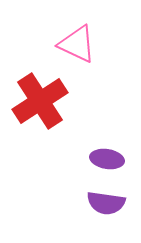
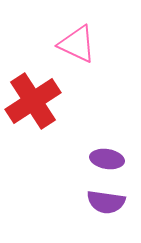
red cross: moved 7 px left
purple semicircle: moved 1 px up
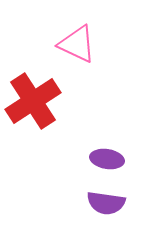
purple semicircle: moved 1 px down
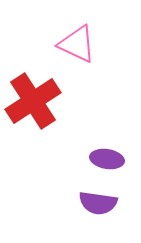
purple semicircle: moved 8 px left
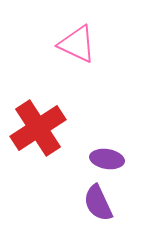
red cross: moved 5 px right, 27 px down
purple semicircle: rotated 57 degrees clockwise
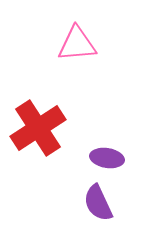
pink triangle: rotated 30 degrees counterclockwise
purple ellipse: moved 1 px up
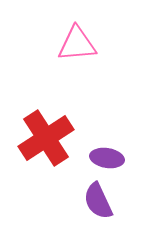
red cross: moved 8 px right, 10 px down
purple semicircle: moved 2 px up
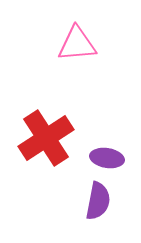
purple semicircle: rotated 144 degrees counterclockwise
